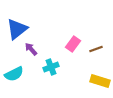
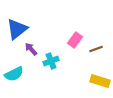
pink rectangle: moved 2 px right, 4 px up
cyan cross: moved 6 px up
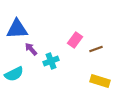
blue triangle: rotated 35 degrees clockwise
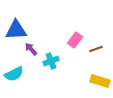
blue triangle: moved 1 px left, 1 px down
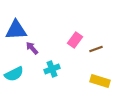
purple arrow: moved 1 px right, 1 px up
cyan cross: moved 1 px right, 8 px down
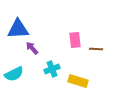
blue triangle: moved 2 px right, 1 px up
pink rectangle: rotated 42 degrees counterclockwise
brown line: rotated 24 degrees clockwise
yellow rectangle: moved 22 px left
